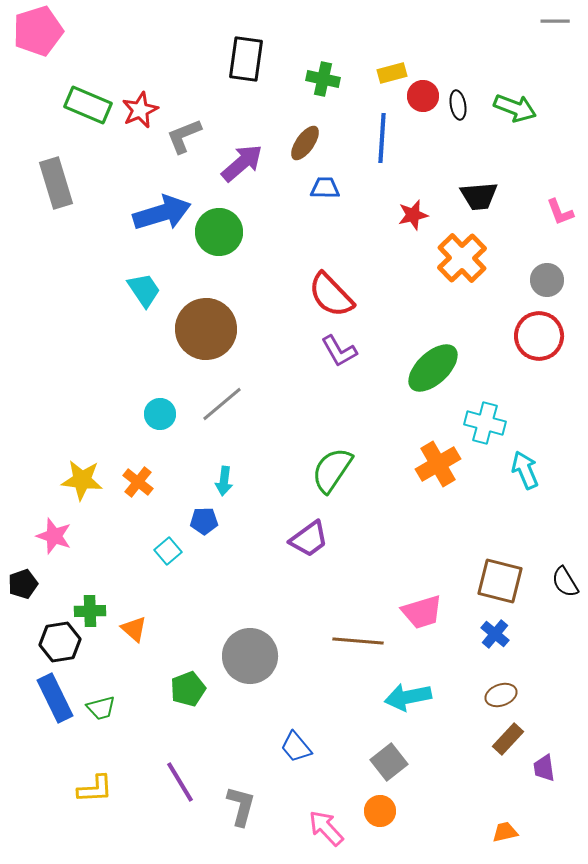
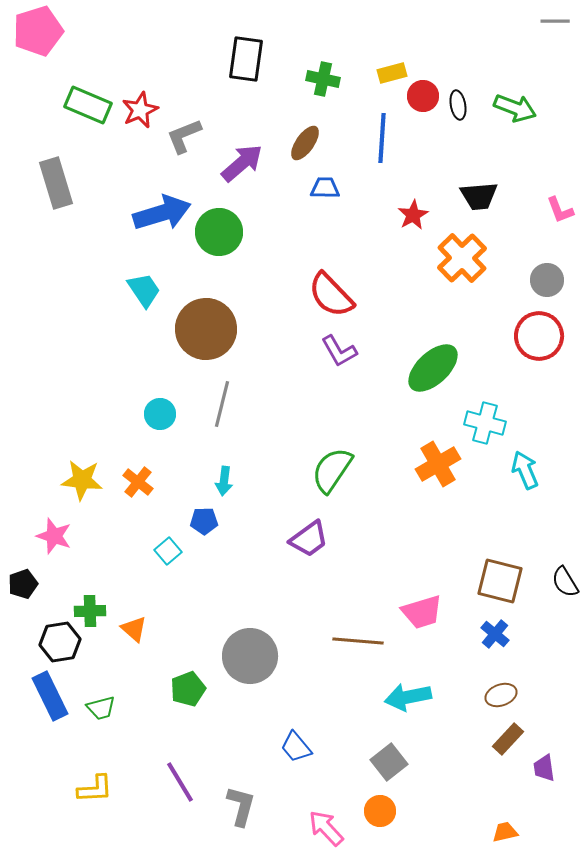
pink L-shape at (560, 212): moved 2 px up
red star at (413, 215): rotated 16 degrees counterclockwise
gray line at (222, 404): rotated 36 degrees counterclockwise
blue rectangle at (55, 698): moved 5 px left, 2 px up
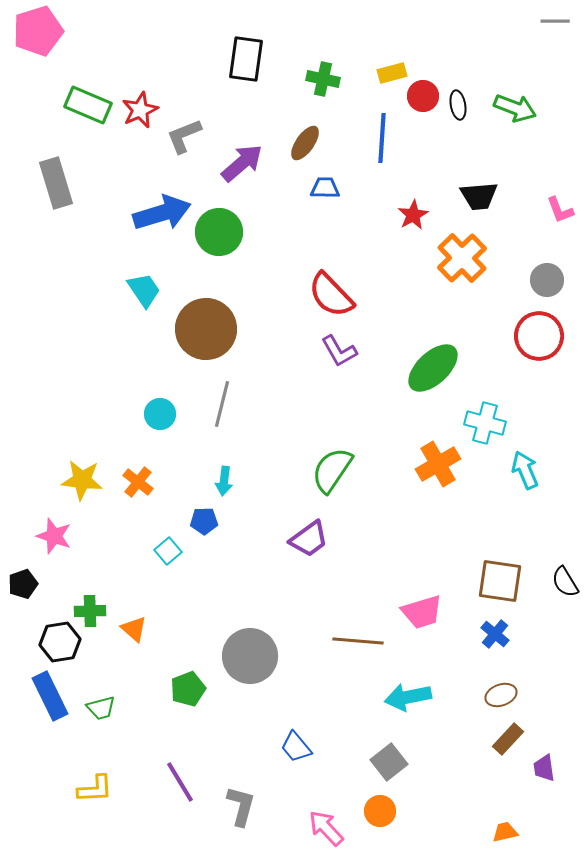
brown square at (500, 581): rotated 6 degrees counterclockwise
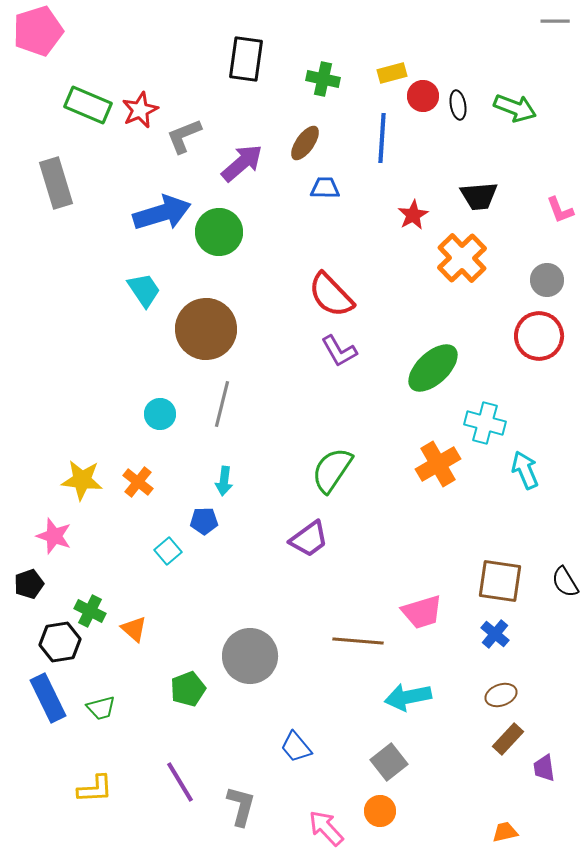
black pentagon at (23, 584): moved 6 px right
green cross at (90, 611): rotated 28 degrees clockwise
blue rectangle at (50, 696): moved 2 px left, 2 px down
